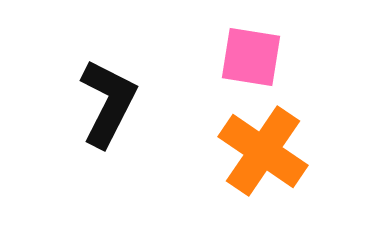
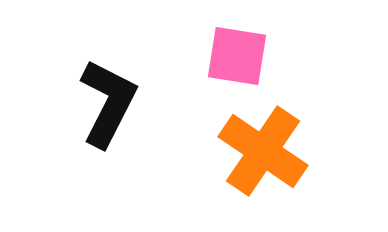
pink square: moved 14 px left, 1 px up
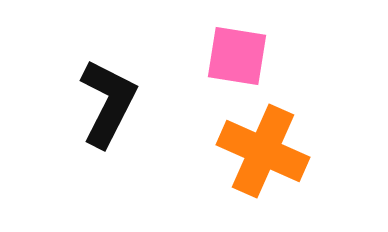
orange cross: rotated 10 degrees counterclockwise
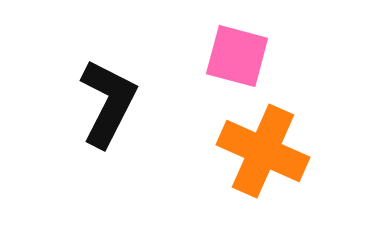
pink square: rotated 6 degrees clockwise
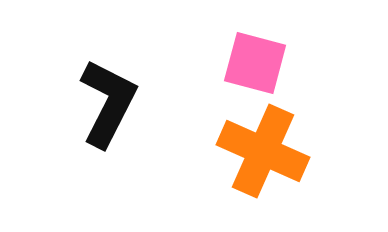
pink square: moved 18 px right, 7 px down
